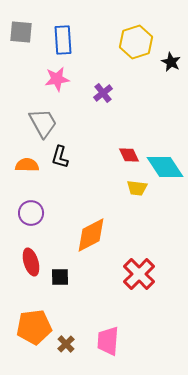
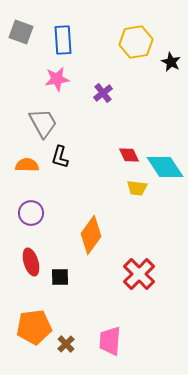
gray square: rotated 15 degrees clockwise
yellow hexagon: rotated 8 degrees clockwise
orange diamond: rotated 27 degrees counterclockwise
pink trapezoid: moved 2 px right
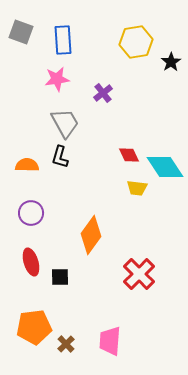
black star: rotated 12 degrees clockwise
gray trapezoid: moved 22 px right
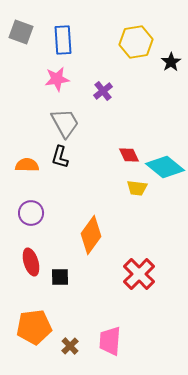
purple cross: moved 2 px up
cyan diamond: rotated 18 degrees counterclockwise
brown cross: moved 4 px right, 2 px down
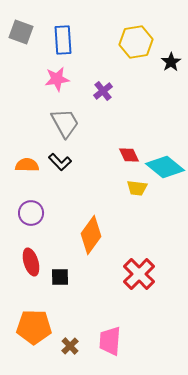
black L-shape: moved 5 px down; rotated 60 degrees counterclockwise
orange pentagon: rotated 8 degrees clockwise
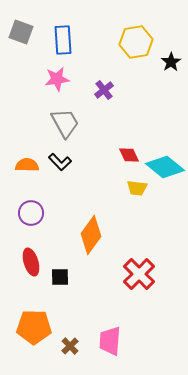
purple cross: moved 1 px right, 1 px up
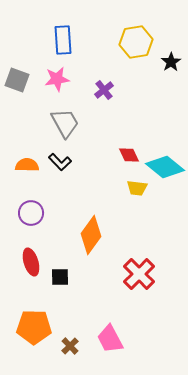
gray square: moved 4 px left, 48 px down
pink trapezoid: moved 2 px up; rotated 32 degrees counterclockwise
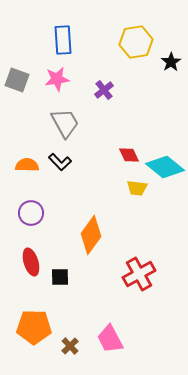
red cross: rotated 16 degrees clockwise
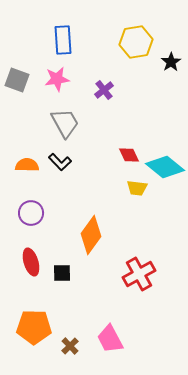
black square: moved 2 px right, 4 px up
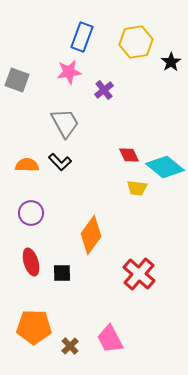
blue rectangle: moved 19 px right, 3 px up; rotated 24 degrees clockwise
pink star: moved 12 px right, 7 px up
red cross: rotated 20 degrees counterclockwise
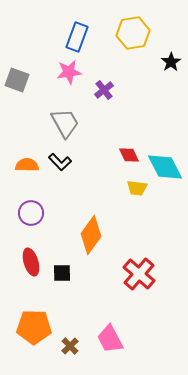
blue rectangle: moved 5 px left
yellow hexagon: moved 3 px left, 9 px up
cyan diamond: rotated 24 degrees clockwise
